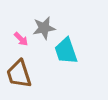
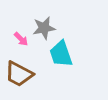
cyan trapezoid: moved 5 px left, 3 px down
brown trapezoid: rotated 44 degrees counterclockwise
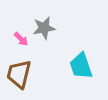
cyan trapezoid: moved 20 px right, 12 px down
brown trapezoid: rotated 76 degrees clockwise
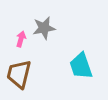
pink arrow: rotated 119 degrees counterclockwise
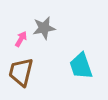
pink arrow: rotated 14 degrees clockwise
brown trapezoid: moved 2 px right, 2 px up
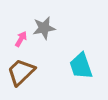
brown trapezoid: rotated 32 degrees clockwise
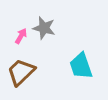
gray star: rotated 25 degrees clockwise
pink arrow: moved 3 px up
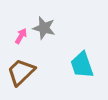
cyan trapezoid: moved 1 px right, 1 px up
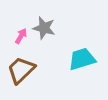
cyan trapezoid: moved 6 px up; rotated 92 degrees clockwise
brown trapezoid: moved 2 px up
